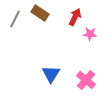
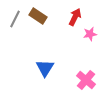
brown rectangle: moved 2 px left, 3 px down
pink star: rotated 16 degrees counterclockwise
blue triangle: moved 6 px left, 6 px up
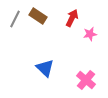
red arrow: moved 3 px left, 1 px down
blue triangle: rotated 18 degrees counterclockwise
